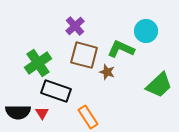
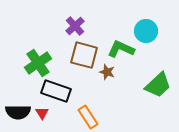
green trapezoid: moved 1 px left
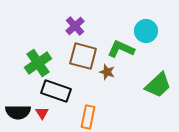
brown square: moved 1 px left, 1 px down
orange rectangle: rotated 45 degrees clockwise
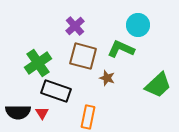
cyan circle: moved 8 px left, 6 px up
brown star: moved 6 px down
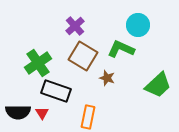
brown square: rotated 16 degrees clockwise
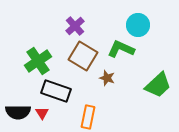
green cross: moved 2 px up
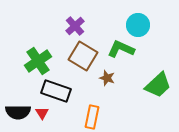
orange rectangle: moved 4 px right
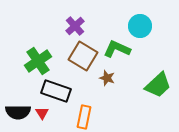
cyan circle: moved 2 px right, 1 px down
green L-shape: moved 4 px left
orange rectangle: moved 8 px left
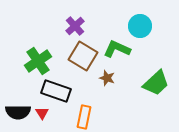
green trapezoid: moved 2 px left, 2 px up
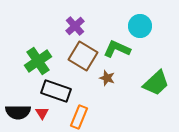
orange rectangle: moved 5 px left; rotated 10 degrees clockwise
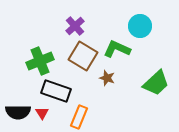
green cross: moved 2 px right; rotated 12 degrees clockwise
